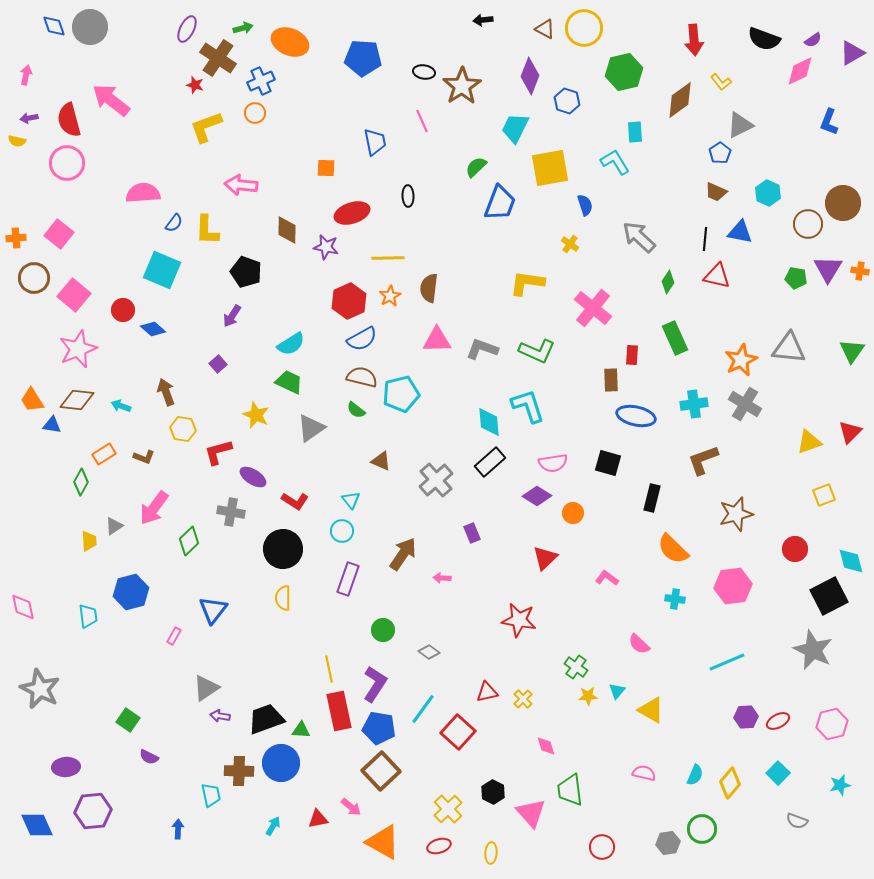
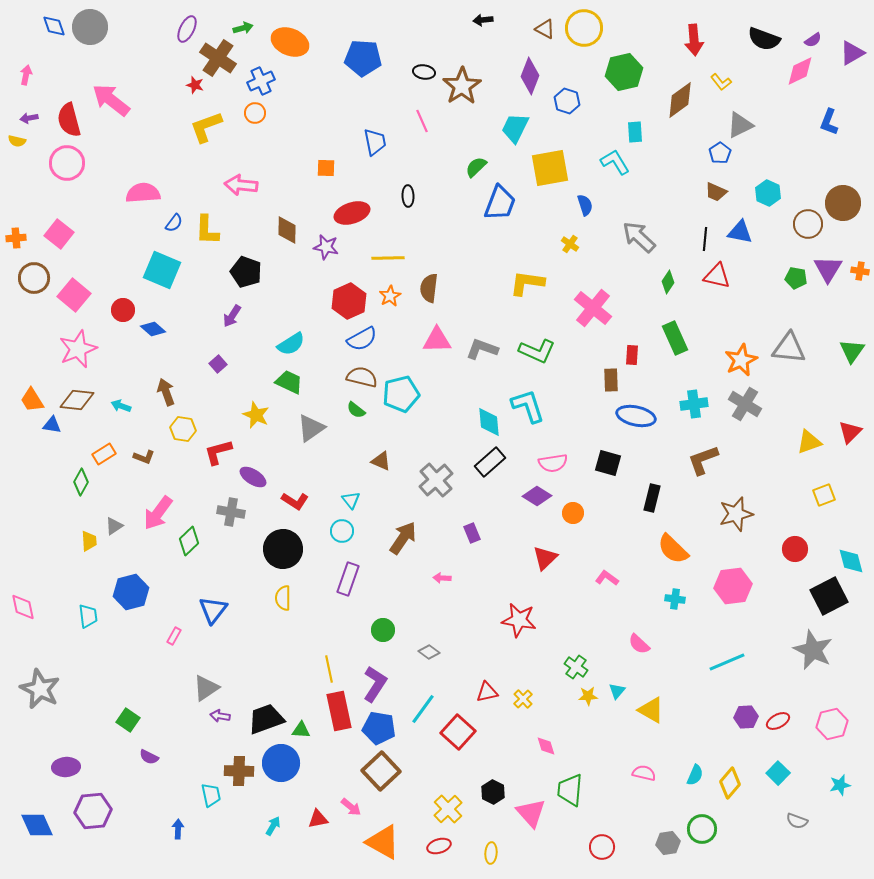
pink arrow at (154, 508): moved 4 px right, 5 px down
brown arrow at (403, 554): moved 16 px up
green trapezoid at (570, 790): rotated 12 degrees clockwise
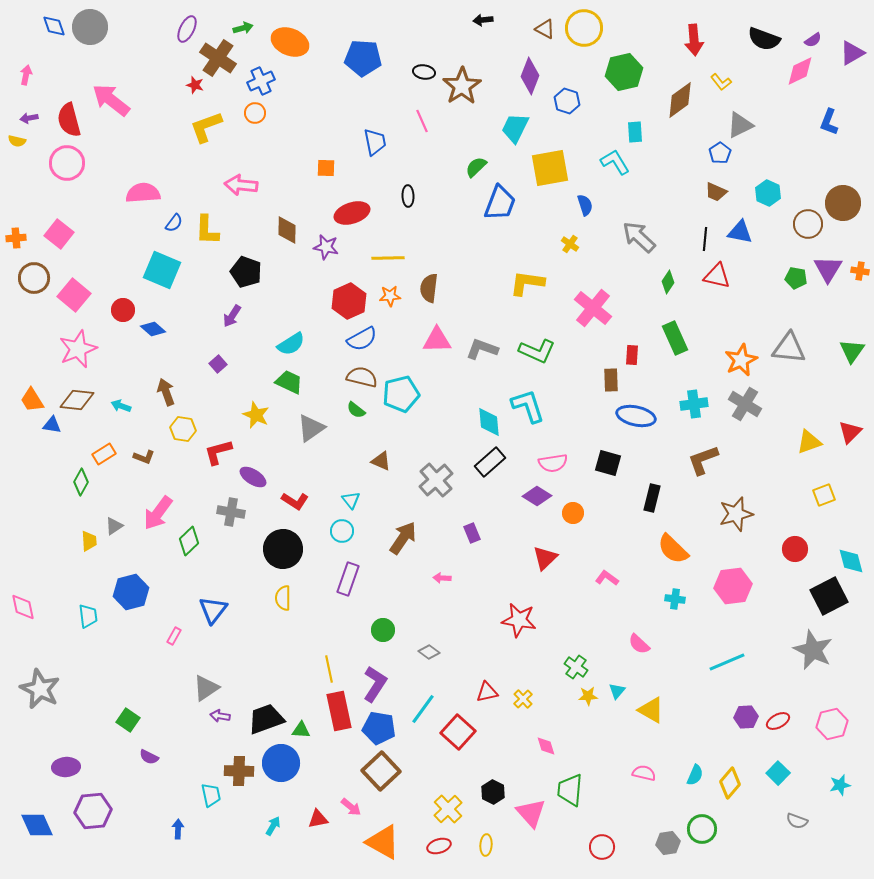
orange star at (390, 296): rotated 25 degrees clockwise
yellow ellipse at (491, 853): moved 5 px left, 8 px up
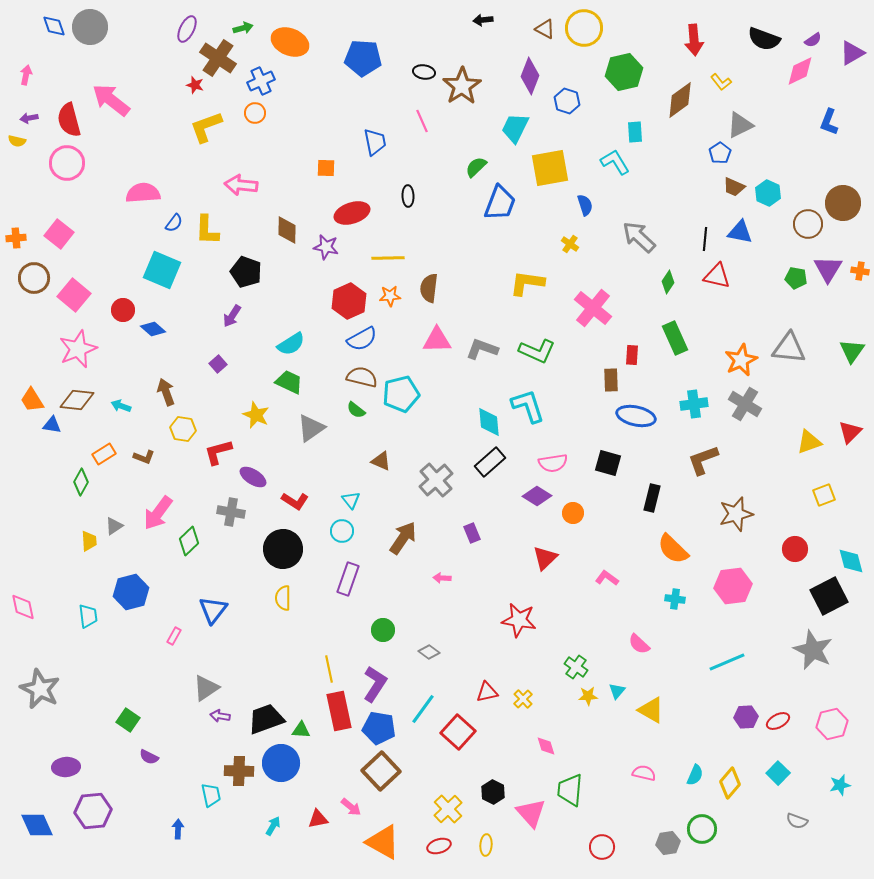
brown trapezoid at (716, 192): moved 18 px right, 5 px up
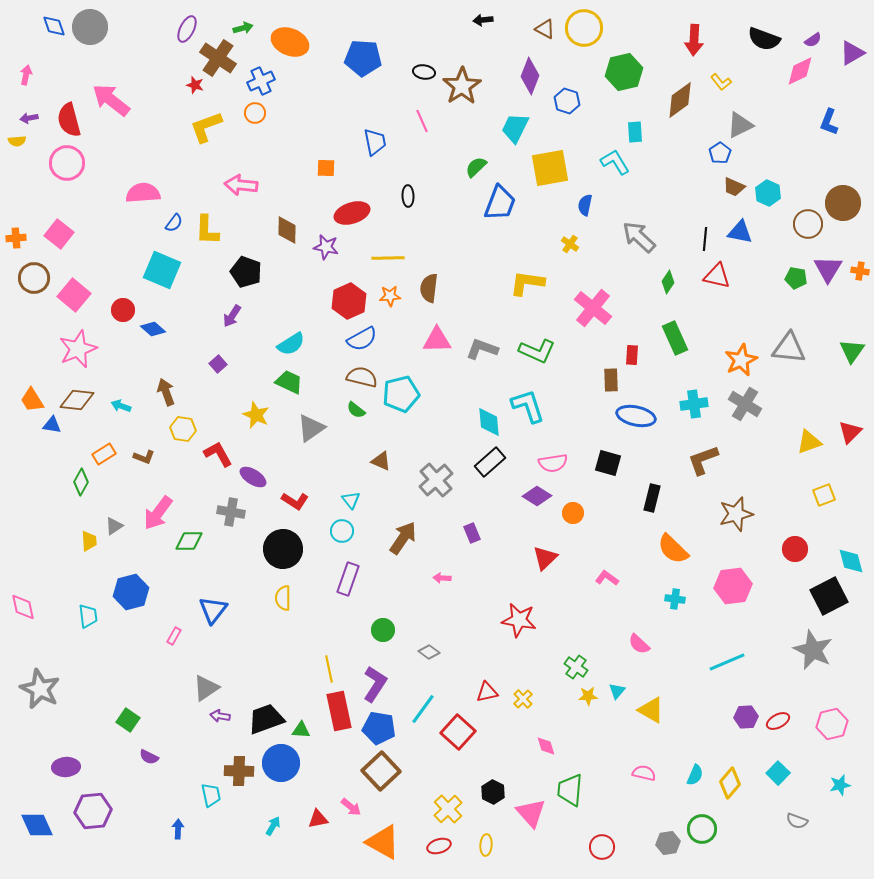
red arrow at (694, 40): rotated 8 degrees clockwise
yellow semicircle at (17, 141): rotated 18 degrees counterclockwise
blue semicircle at (585, 205): rotated 150 degrees counterclockwise
red L-shape at (218, 452): moved 2 px down; rotated 76 degrees clockwise
green diamond at (189, 541): rotated 44 degrees clockwise
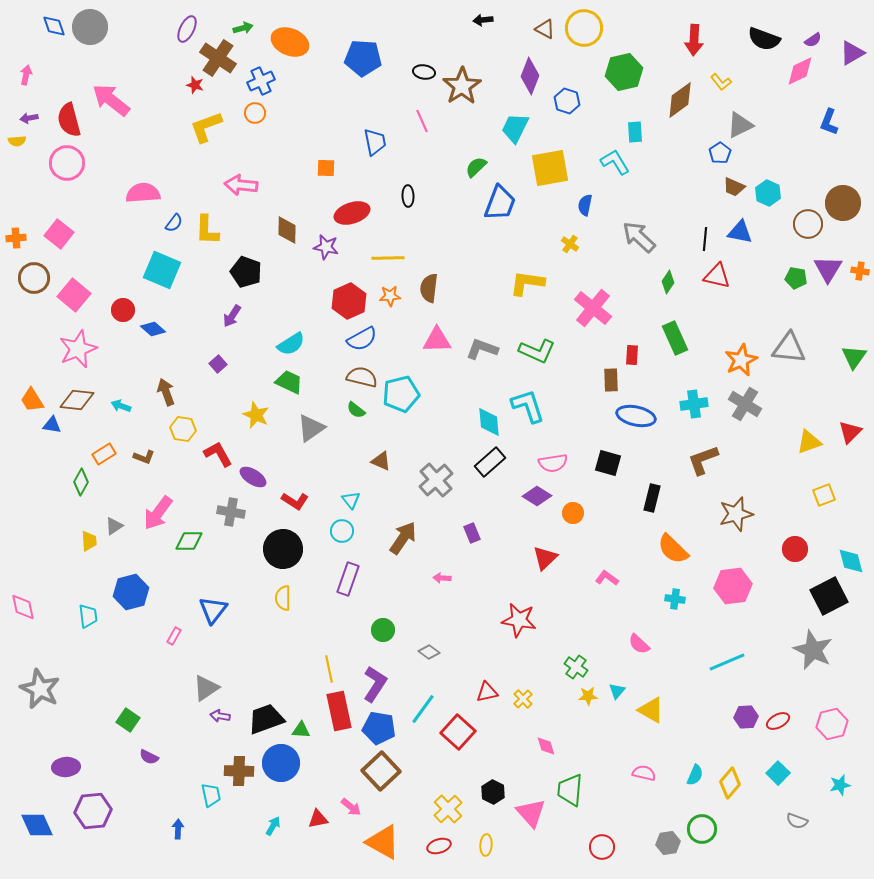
green triangle at (852, 351): moved 2 px right, 6 px down
